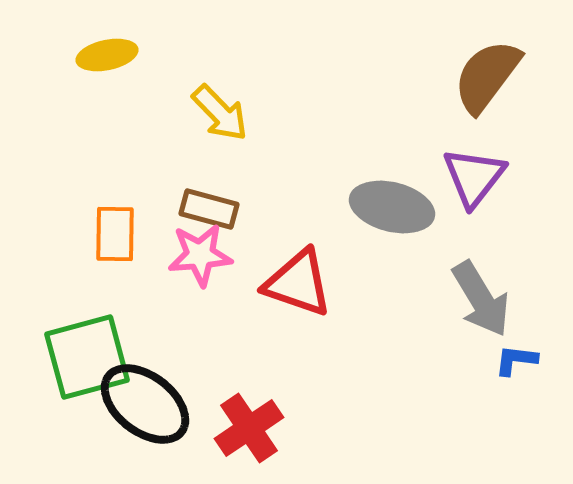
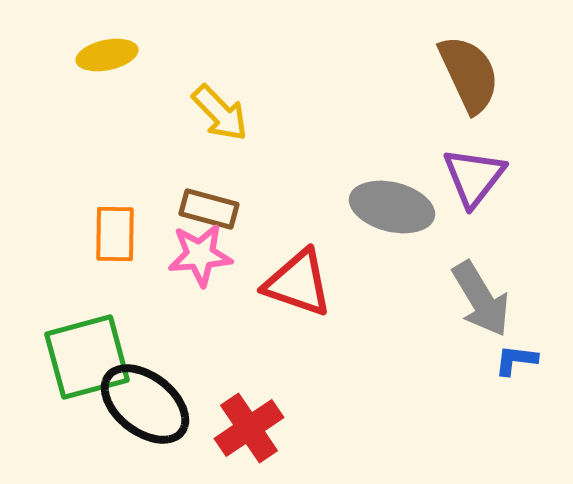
brown semicircle: moved 18 px left, 2 px up; rotated 118 degrees clockwise
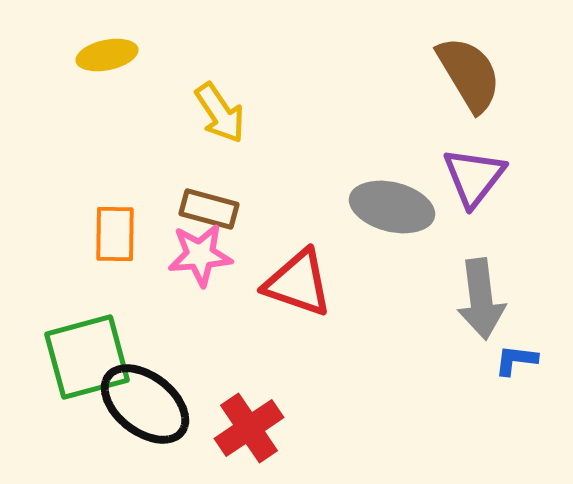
brown semicircle: rotated 6 degrees counterclockwise
yellow arrow: rotated 10 degrees clockwise
gray arrow: rotated 24 degrees clockwise
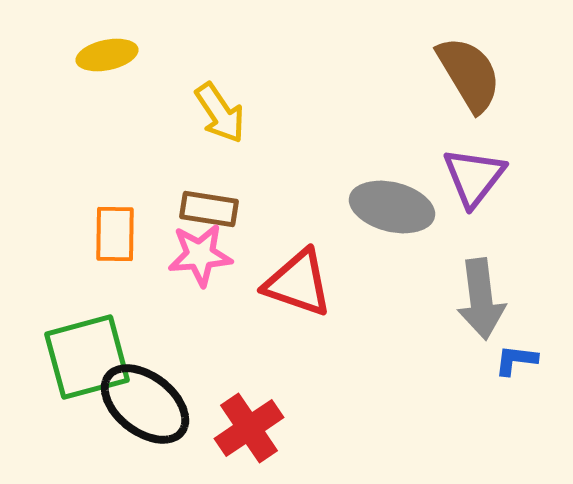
brown rectangle: rotated 6 degrees counterclockwise
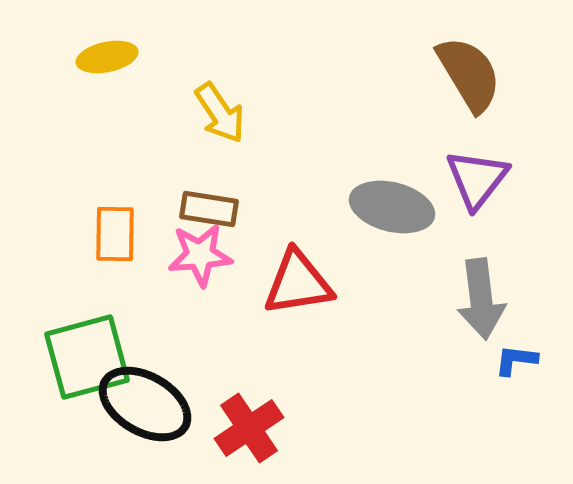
yellow ellipse: moved 2 px down
purple triangle: moved 3 px right, 2 px down
red triangle: rotated 28 degrees counterclockwise
black ellipse: rotated 8 degrees counterclockwise
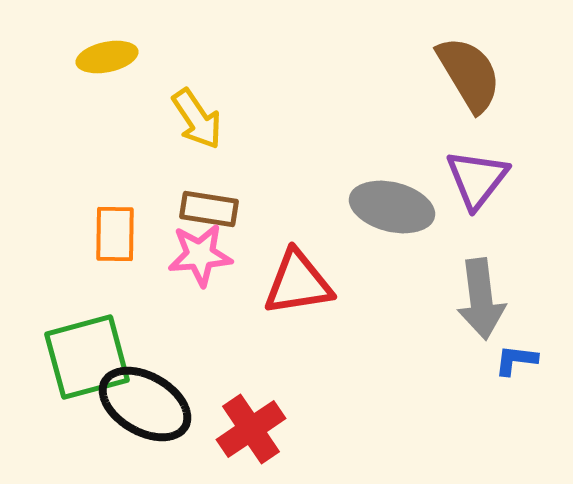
yellow arrow: moved 23 px left, 6 px down
red cross: moved 2 px right, 1 px down
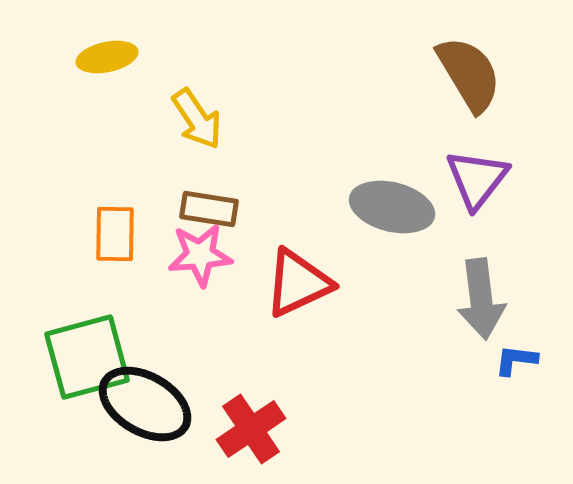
red triangle: rotated 16 degrees counterclockwise
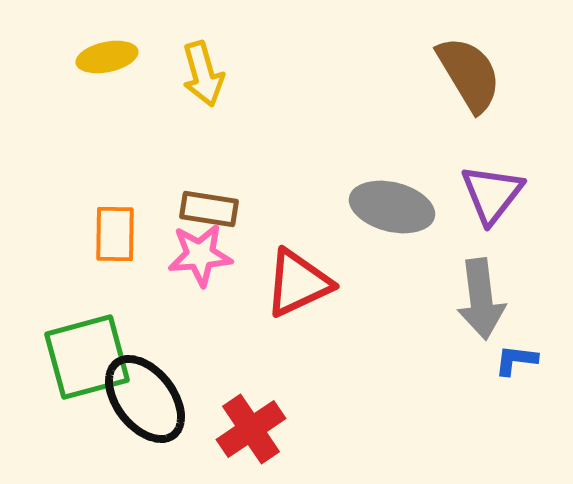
yellow arrow: moved 6 px right, 45 px up; rotated 18 degrees clockwise
purple triangle: moved 15 px right, 15 px down
black ellipse: moved 5 px up; rotated 22 degrees clockwise
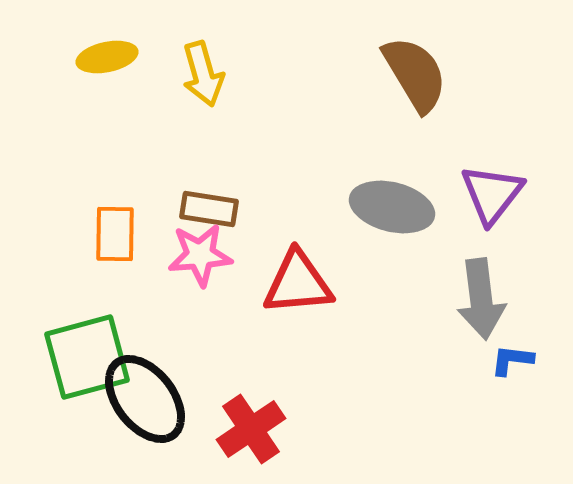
brown semicircle: moved 54 px left
red triangle: rotated 20 degrees clockwise
blue L-shape: moved 4 px left
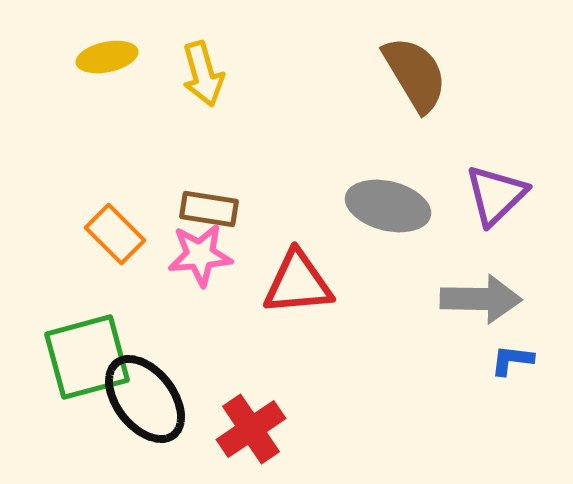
purple triangle: moved 4 px right, 1 px down; rotated 8 degrees clockwise
gray ellipse: moved 4 px left, 1 px up
orange rectangle: rotated 46 degrees counterclockwise
gray arrow: rotated 82 degrees counterclockwise
